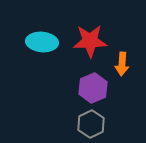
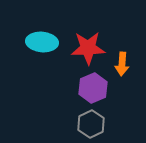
red star: moved 2 px left, 7 px down
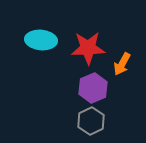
cyan ellipse: moved 1 px left, 2 px up
orange arrow: rotated 25 degrees clockwise
gray hexagon: moved 3 px up
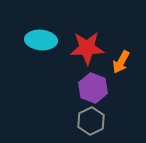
red star: moved 1 px left
orange arrow: moved 1 px left, 2 px up
purple hexagon: rotated 16 degrees counterclockwise
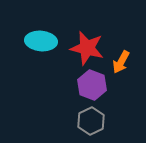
cyan ellipse: moved 1 px down
red star: rotated 16 degrees clockwise
purple hexagon: moved 1 px left, 3 px up
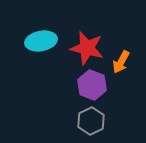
cyan ellipse: rotated 16 degrees counterclockwise
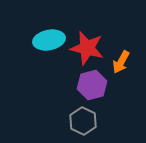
cyan ellipse: moved 8 px right, 1 px up
purple hexagon: rotated 24 degrees clockwise
gray hexagon: moved 8 px left; rotated 8 degrees counterclockwise
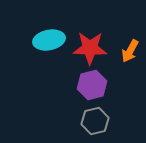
red star: moved 3 px right; rotated 12 degrees counterclockwise
orange arrow: moved 9 px right, 11 px up
gray hexagon: moved 12 px right; rotated 20 degrees clockwise
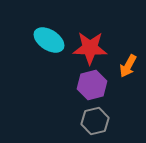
cyan ellipse: rotated 44 degrees clockwise
orange arrow: moved 2 px left, 15 px down
